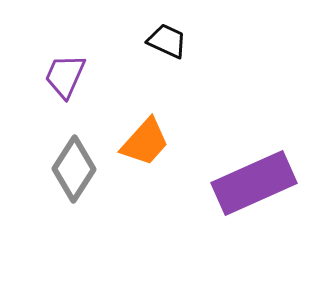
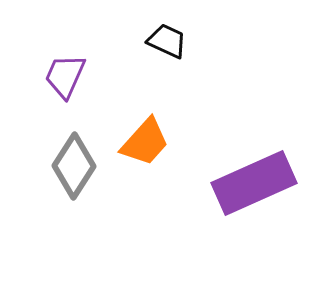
gray diamond: moved 3 px up
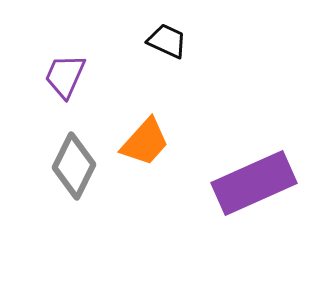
gray diamond: rotated 6 degrees counterclockwise
